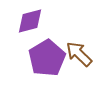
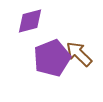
purple pentagon: moved 5 px right; rotated 9 degrees clockwise
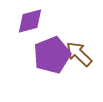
purple pentagon: moved 3 px up
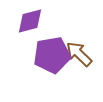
purple pentagon: rotated 12 degrees clockwise
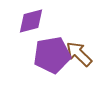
purple diamond: moved 1 px right
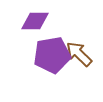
purple diamond: moved 4 px right; rotated 16 degrees clockwise
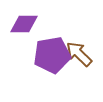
purple diamond: moved 11 px left, 3 px down
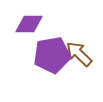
purple diamond: moved 5 px right
